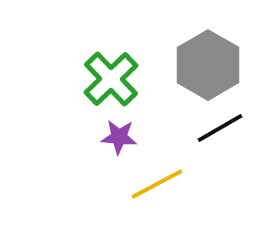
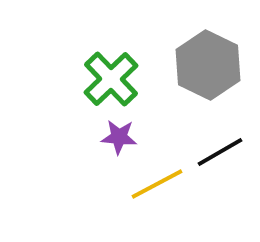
gray hexagon: rotated 4 degrees counterclockwise
black line: moved 24 px down
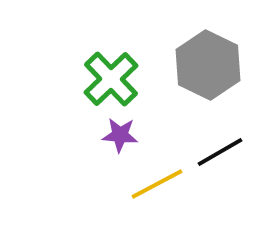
purple star: moved 1 px right, 2 px up
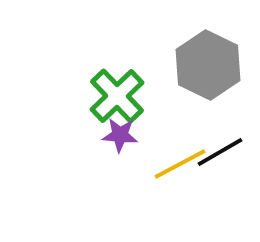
green cross: moved 6 px right, 17 px down
yellow line: moved 23 px right, 20 px up
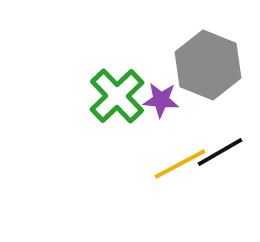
gray hexagon: rotated 4 degrees counterclockwise
purple star: moved 41 px right, 35 px up
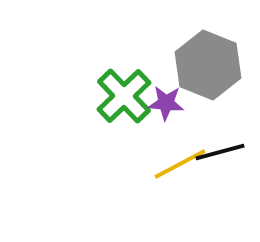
green cross: moved 7 px right
purple star: moved 5 px right, 3 px down
black line: rotated 15 degrees clockwise
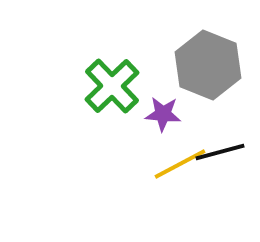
green cross: moved 12 px left, 10 px up
purple star: moved 3 px left, 11 px down
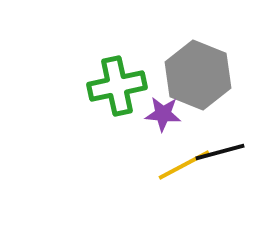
gray hexagon: moved 10 px left, 10 px down
green cross: moved 5 px right; rotated 32 degrees clockwise
yellow line: moved 4 px right, 1 px down
